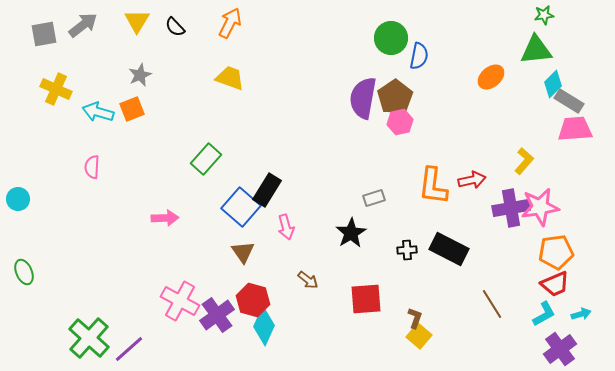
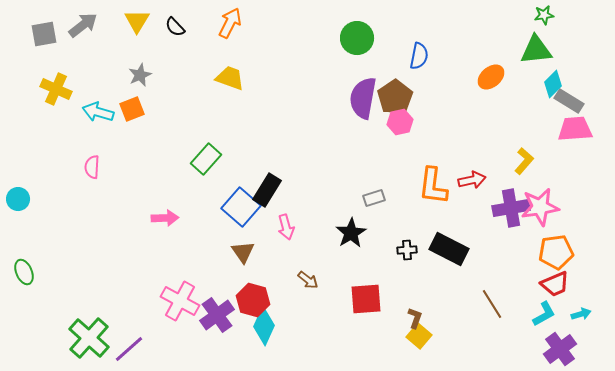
green circle at (391, 38): moved 34 px left
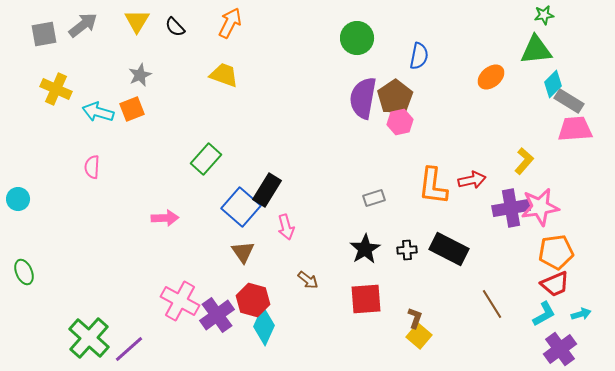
yellow trapezoid at (230, 78): moved 6 px left, 3 px up
black star at (351, 233): moved 14 px right, 16 px down
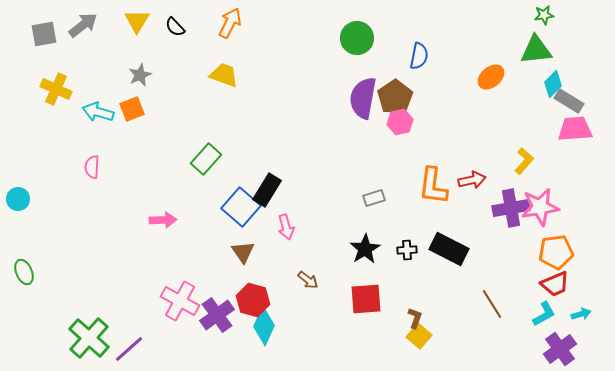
pink arrow at (165, 218): moved 2 px left, 2 px down
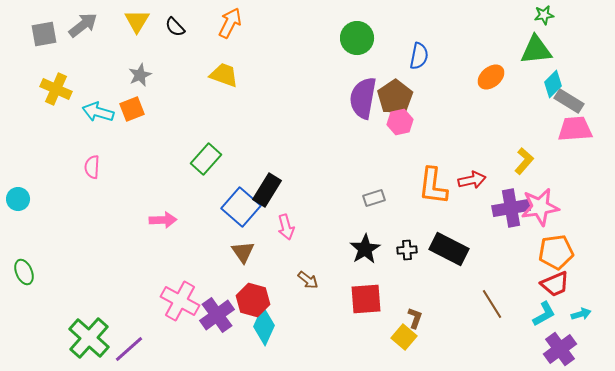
yellow square at (419, 336): moved 15 px left, 1 px down
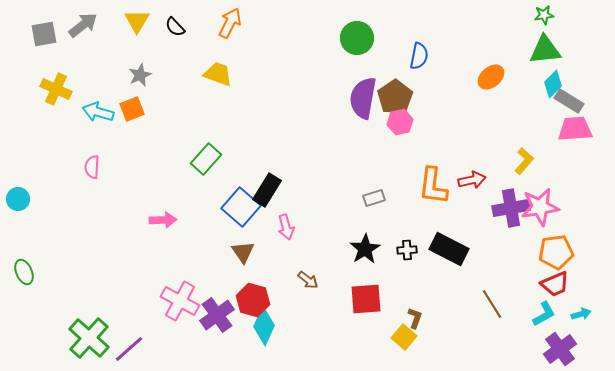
green triangle at (536, 50): moved 9 px right
yellow trapezoid at (224, 75): moved 6 px left, 1 px up
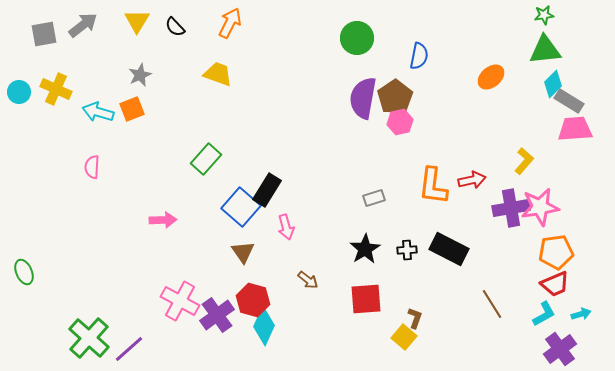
cyan circle at (18, 199): moved 1 px right, 107 px up
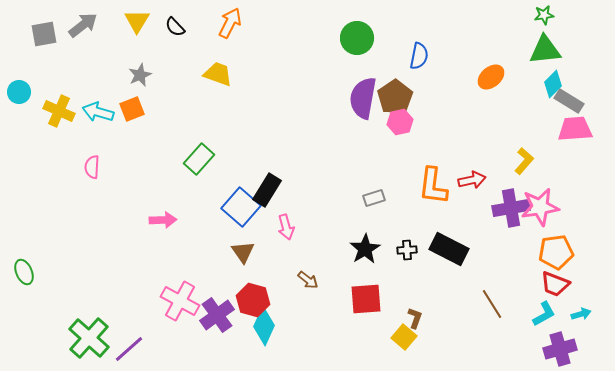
yellow cross at (56, 89): moved 3 px right, 22 px down
green rectangle at (206, 159): moved 7 px left
red trapezoid at (555, 284): rotated 44 degrees clockwise
purple cross at (560, 349): rotated 20 degrees clockwise
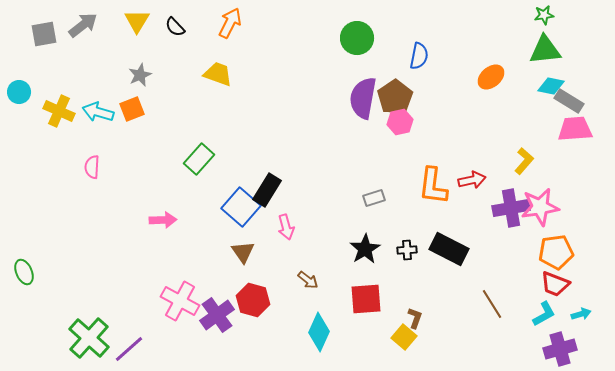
cyan diamond at (553, 84): moved 2 px left, 2 px down; rotated 56 degrees clockwise
cyan diamond at (264, 326): moved 55 px right, 6 px down
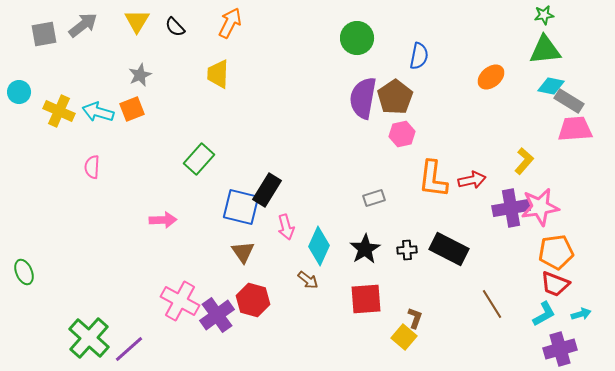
yellow trapezoid at (218, 74): rotated 108 degrees counterclockwise
pink hexagon at (400, 122): moved 2 px right, 12 px down
orange L-shape at (433, 186): moved 7 px up
blue square at (241, 207): rotated 27 degrees counterclockwise
cyan diamond at (319, 332): moved 86 px up
